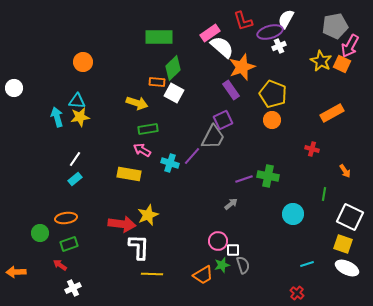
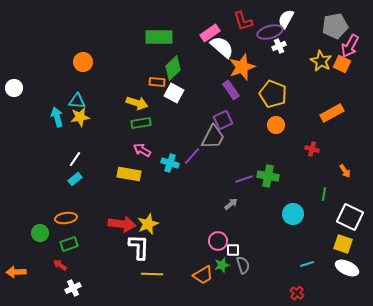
orange circle at (272, 120): moved 4 px right, 5 px down
green rectangle at (148, 129): moved 7 px left, 6 px up
yellow star at (148, 215): moved 9 px down
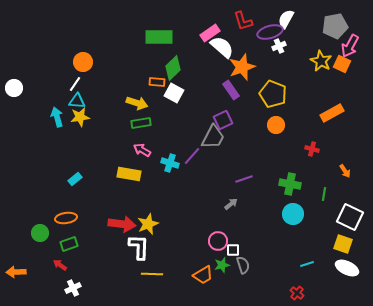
white line at (75, 159): moved 75 px up
green cross at (268, 176): moved 22 px right, 8 px down
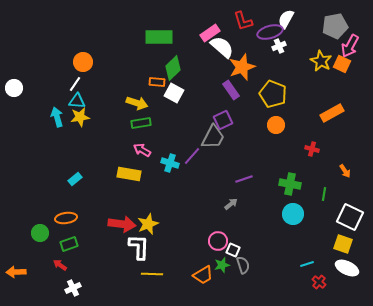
white square at (233, 250): rotated 24 degrees clockwise
red cross at (297, 293): moved 22 px right, 11 px up
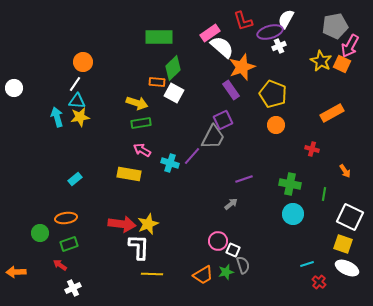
green star at (222, 265): moved 4 px right, 7 px down
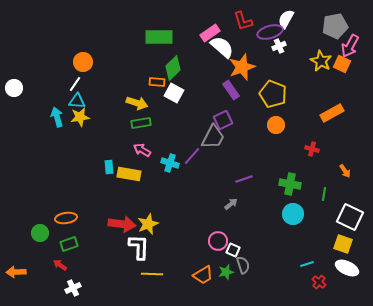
cyan rectangle at (75, 179): moved 34 px right, 12 px up; rotated 56 degrees counterclockwise
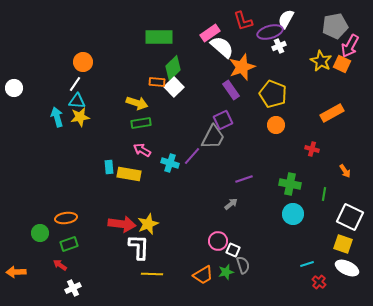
white square at (174, 93): moved 6 px up; rotated 18 degrees clockwise
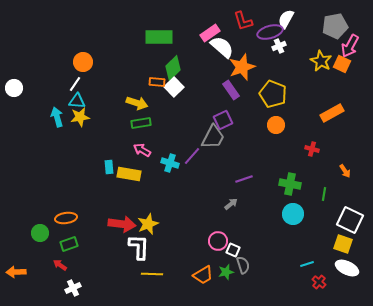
white square at (350, 217): moved 3 px down
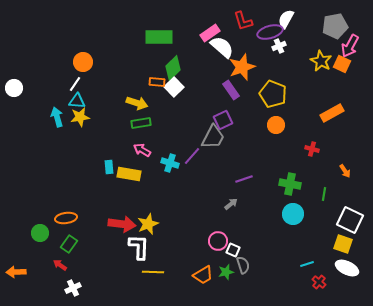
green rectangle at (69, 244): rotated 36 degrees counterclockwise
yellow line at (152, 274): moved 1 px right, 2 px up
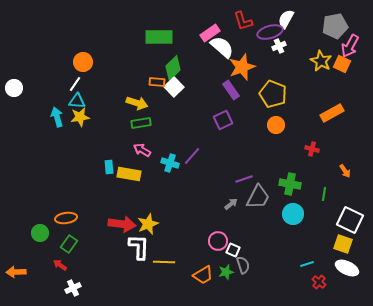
gray trapezoid at (213, 137): moved 45 px right, 60 px down
yellow line at (153, 272): moved 11 px right, 10 px up
